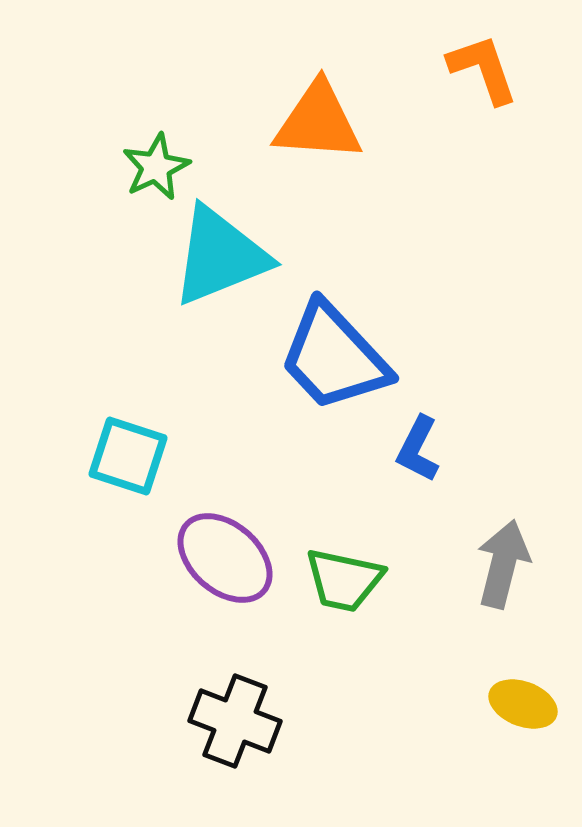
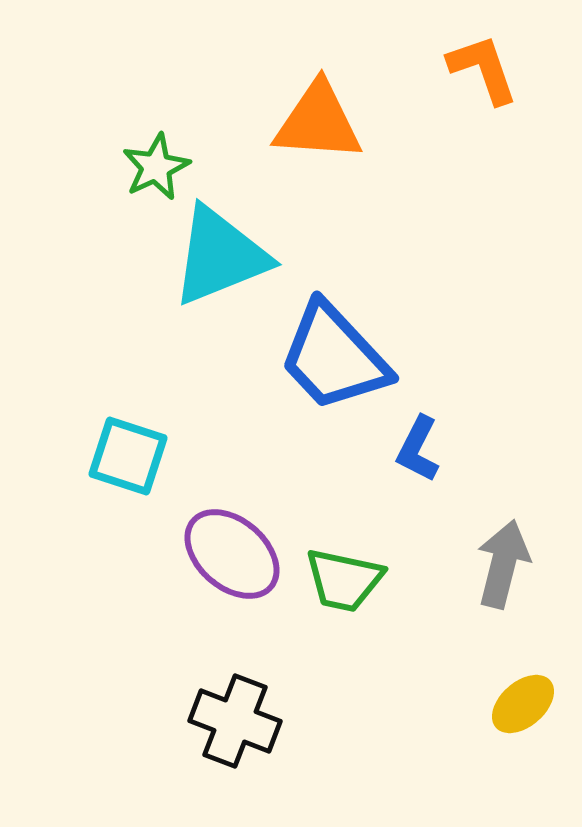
purple ellipse: moved 7 px right, 4 px up
yellow ellipse: rotated 62 degrees counterclockwise
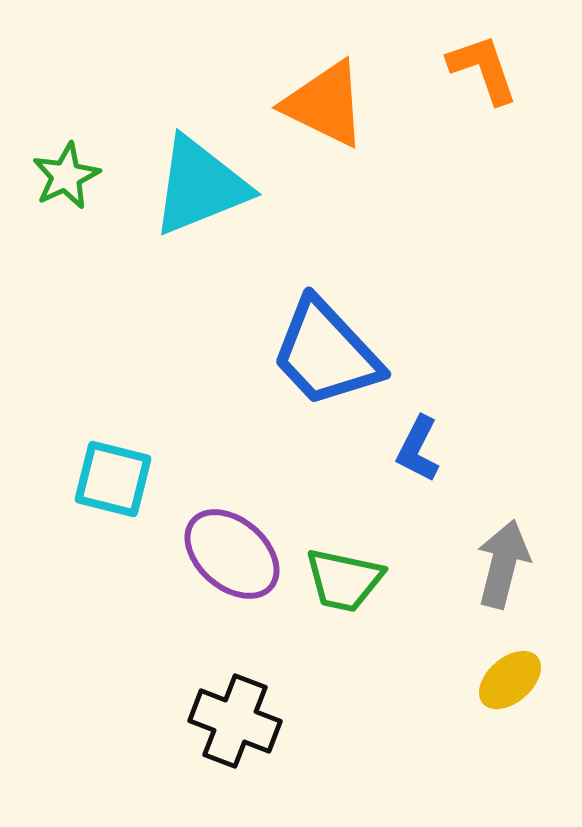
orange triangle: moved 7 px right, 18 px up; rotated 22 degrees clockwise
green star: moved 90 px left, 9 px down
cyan triangle: moved 20 px left, 70 px up
blue trapezoid: moved 8 px left, 4 px up
cyan square: moved 15 px left, 23 px down; rotated 4 degrees counterclockwise
yellow ellipse: moved 13 px left, 24 px up
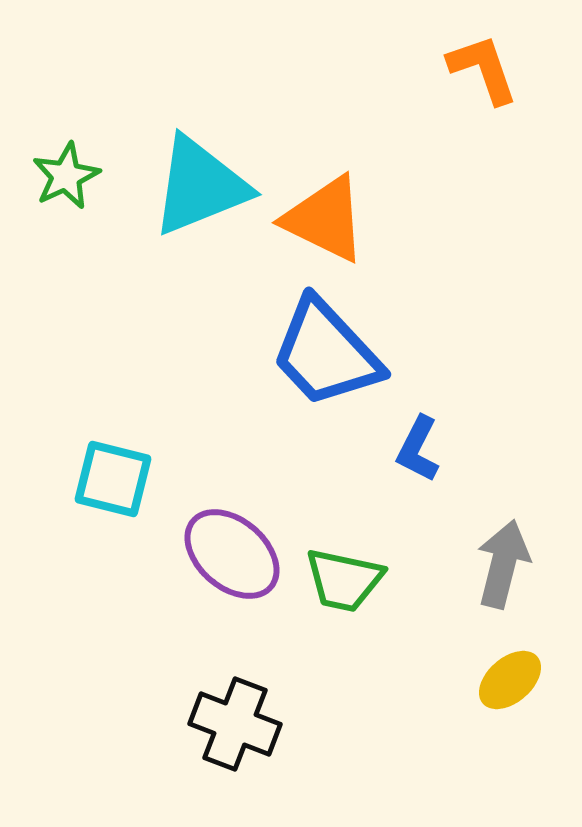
orange triangle: moved 115 px down
black cross: moved 3 px down
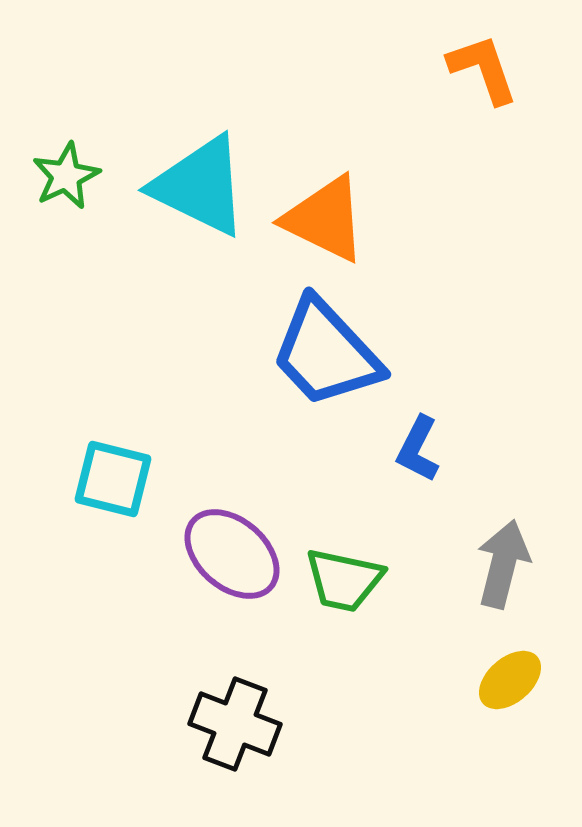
cyan triangle: rotated 48 degrees clockwise
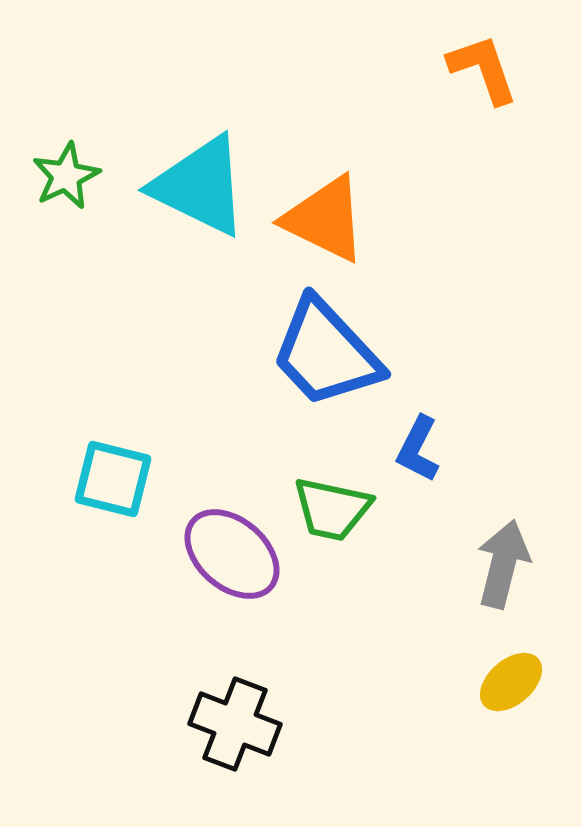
green trapezoid: moved 12 px left, 71 px up
yellow ellipse: moved 1 px right, 2 px down
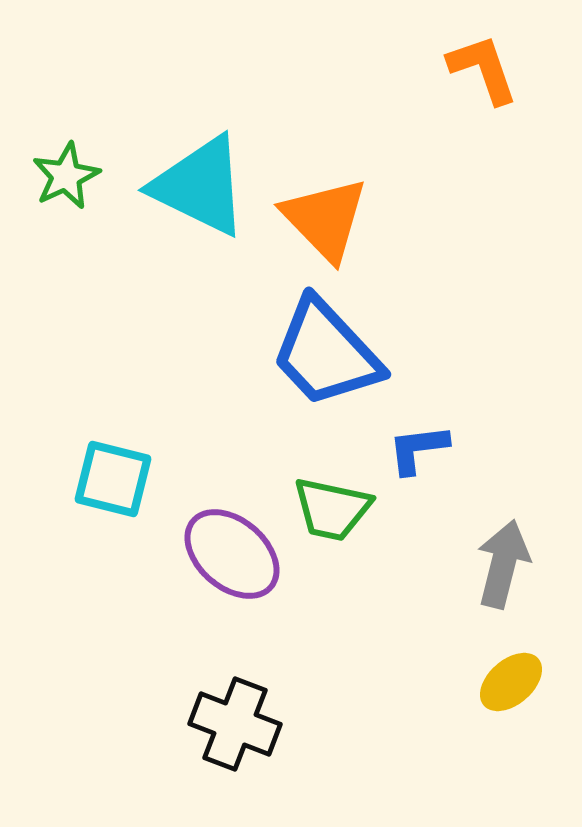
orange triangle: rotated 20 degrees clockwise
blue L-shape: rotated 56 degrees clockwise
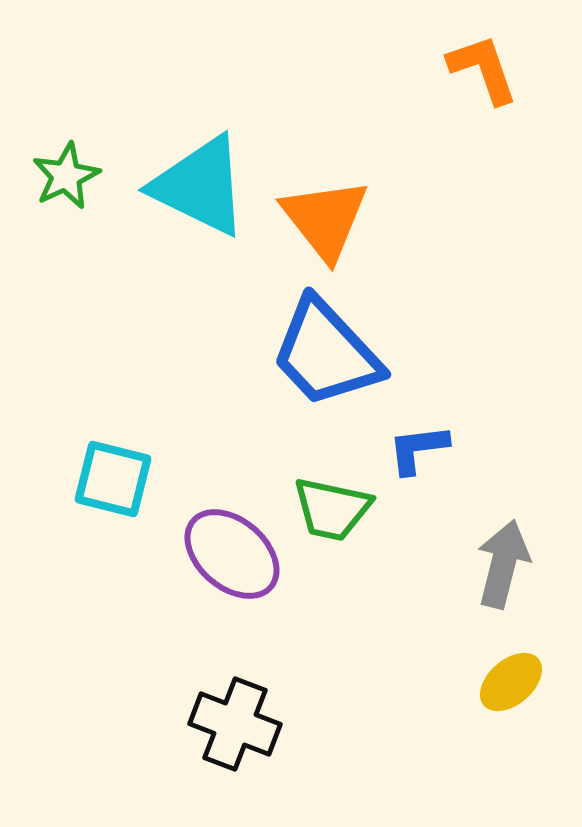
orange triangle: rotated 6 degrees clockwise
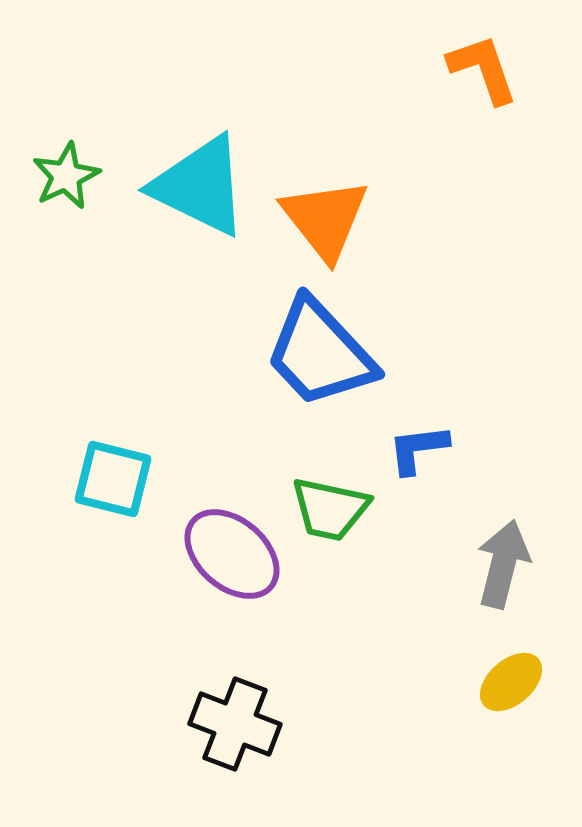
blue trapezoid: moved 6 px left
green trapezoid: moved 2 px left
